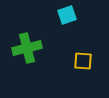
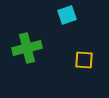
yellow square: moved 1 px right, 1 px up
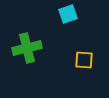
cyan square: moved 1 px right, 1 px up
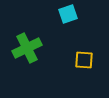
green cross: rotated 12 degrees counterclockwise
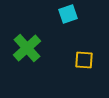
green cross: rotated 16 degrees counterclockwise
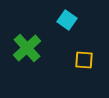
cyan square: moved 1 px left, 6 px down; rotated 36 degrees counterclockwise
